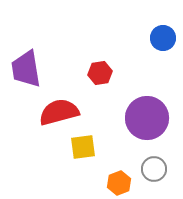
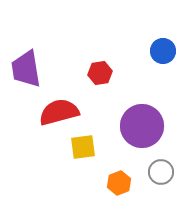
blue circle: moved 13 px down
purple circle: moved 5 px left, 8 px down
gray circle: moved 7 px right, 3 px down
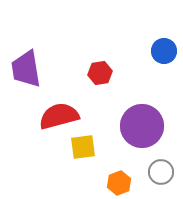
blue circle: moved 1 px right
red semicircle: moved 4 px down
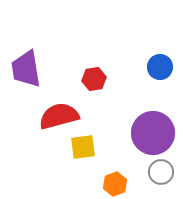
blue circle: moved 4 px left, 16 px down
red hexagon: moved 6 px left, 6 px down
purple circle: moved 11 px right, 7 px down
orange hexagon: moved 4 px left, 1 px down
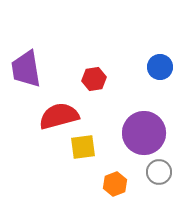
purple circle: moved 9 px left
gray circle: moved 2 px left
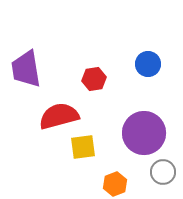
blue circle: moved 12 px left, 3 px up
gray circle: moved 4 px right
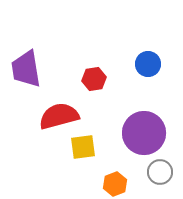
gray circle: moved 3 px left
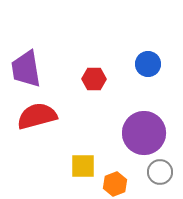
red hexagon: rotated 10 degrees clockwise
red semicircle: moved 22 px left
yellow square: moved 19 px down; rotated 8 degrees clockwise
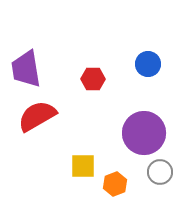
red hexagon: moved 1 px left
red semicircle: rotated 15 degrees counterclockwise
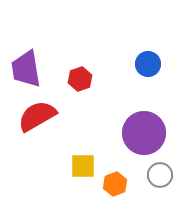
red hexagon: moved 13 px left; rotated 20 degrees counterclockwise
gray circle: moved 3 px down
